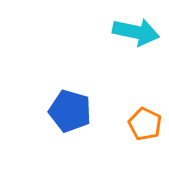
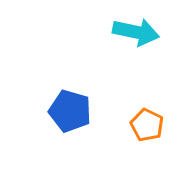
orange pentagon: moved 2 px right, 1 px down
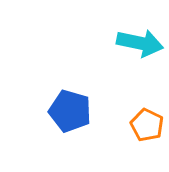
cyan arrow: moved 4 px right, 11 px down
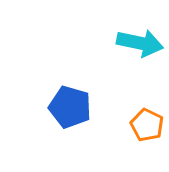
blue pentagon: moved 4 px up
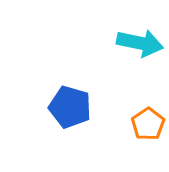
orange pentagon: moved 1 px right, 1 px up; rotated 12 degrees clockwise
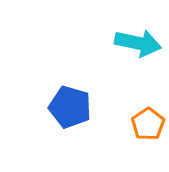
cyan arrow: moved 2 px left
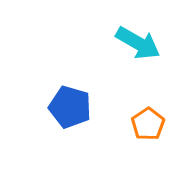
cyan arrow: rotated 18 degrees clockwise
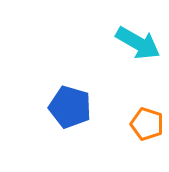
orange pentagon: moved 1 px left; rotated 20 degrees counterclockwise
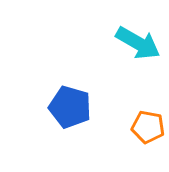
orange pentagon: moved 1 px right, 3 px down; rotated 8 degrees counterclockwise
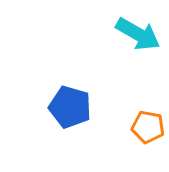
cyan arrow: moved 9 px up
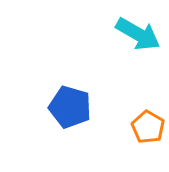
orange pentagon: rotated 20 degrees clockwise
